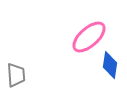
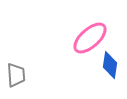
pink ellipse: moved 1 px right, 1 px down
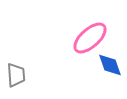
blue diamond: rotated 28 degrees counterclockwise
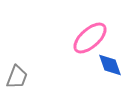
gray trapezoid: moved 1 px right, 2 px down; rotated 25 degrees clockwise
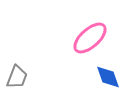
blue diamond: moved 2 px left, 12 px down
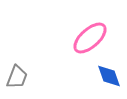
blue diamond: moved 1 px right, 1 px up
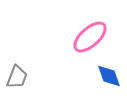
pink ellipse: moved 1 px up
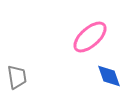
gray trapezoid: rotated 30 degrees counterclockwise
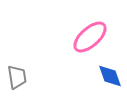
blue diamond: moved 1 px right
